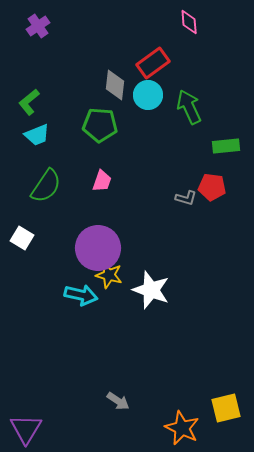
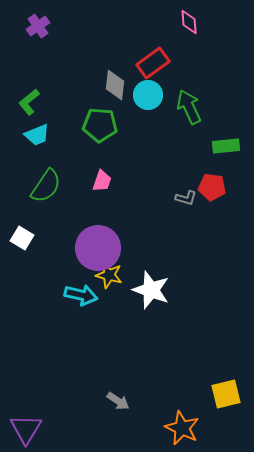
yellow square: moved 14 px up
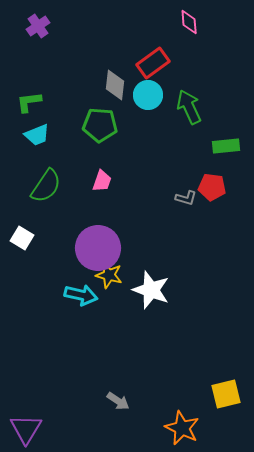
green L-shape: rotated 32 degrees clockwise
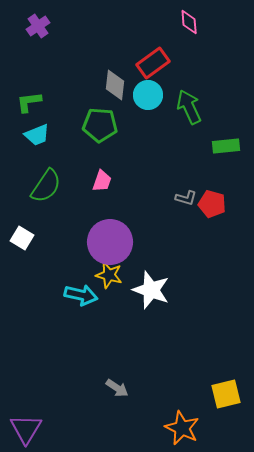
red pentagon: moved 17 px down; rotated 8 degrees clockwise
purple circle: moved 12 px right, 6 px up
gray arrow: moved 1 px left, 13 px up
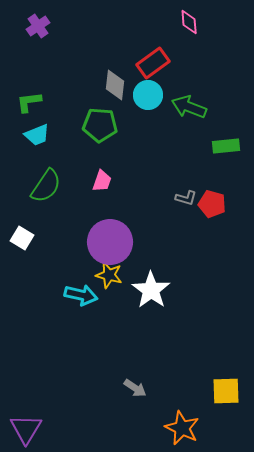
green arrow: rotated 44 degrees counterclockwise
white star: rotated 15 degrees clockwise
gray arrow: moved 18 px right
yellow square: moved 3 px up; rotated 12 degrees clockwise
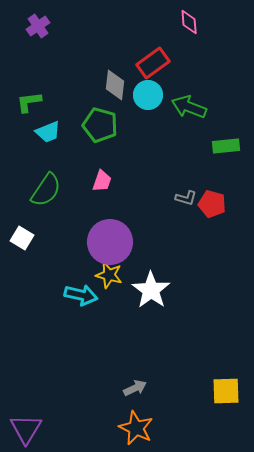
green pentagon: rotated 12 degrees clockwise
cyan trapezoid: moved 11 px right, 3 px up
green semicircle: moved 4 px down
gray arrow: rotated 60 degrees counterclockwise
orange star: moved 46 px left
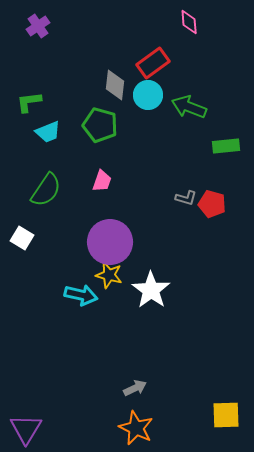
yellow square: moved 24 px down
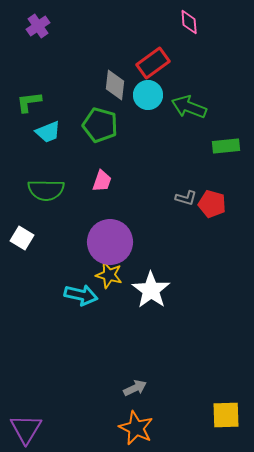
green semicircle: rotated 57 degrees clockwise
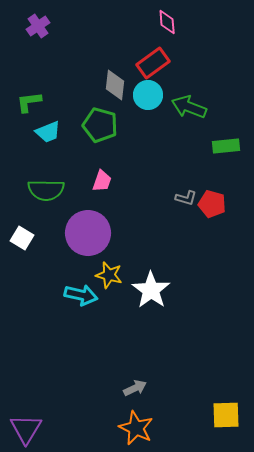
pink diamond: moved 22 px left
purple circle: moved 22 px left, 9 px up
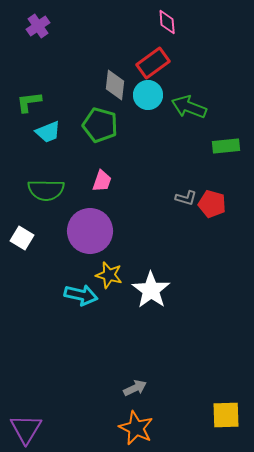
purple circle: moved 2 px right, 2 px up
